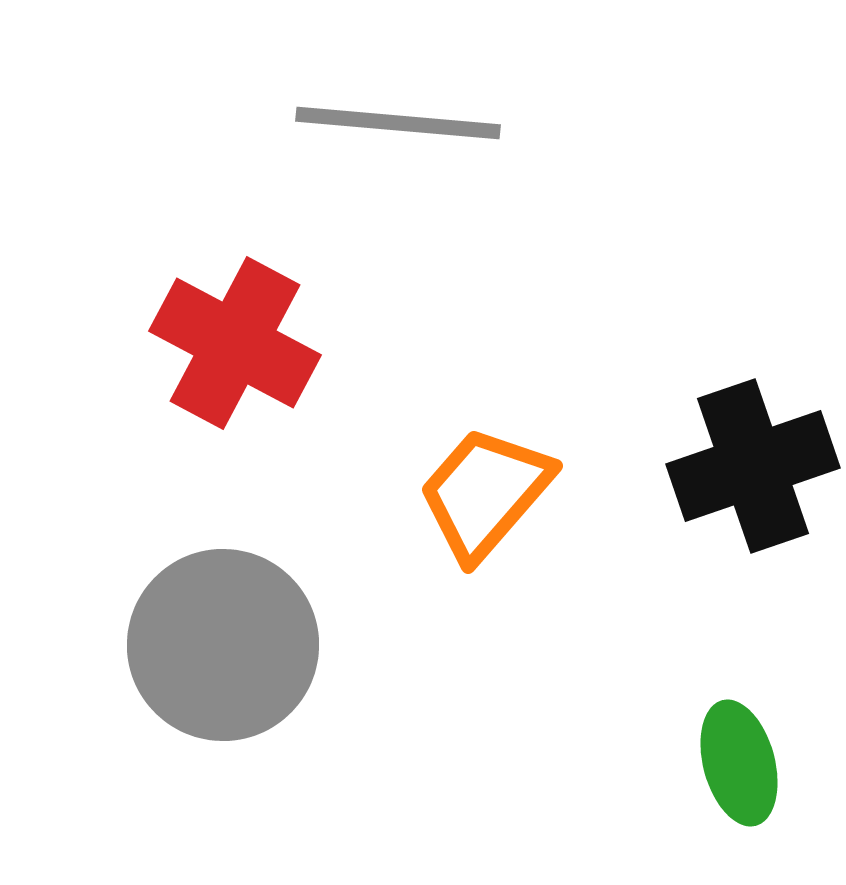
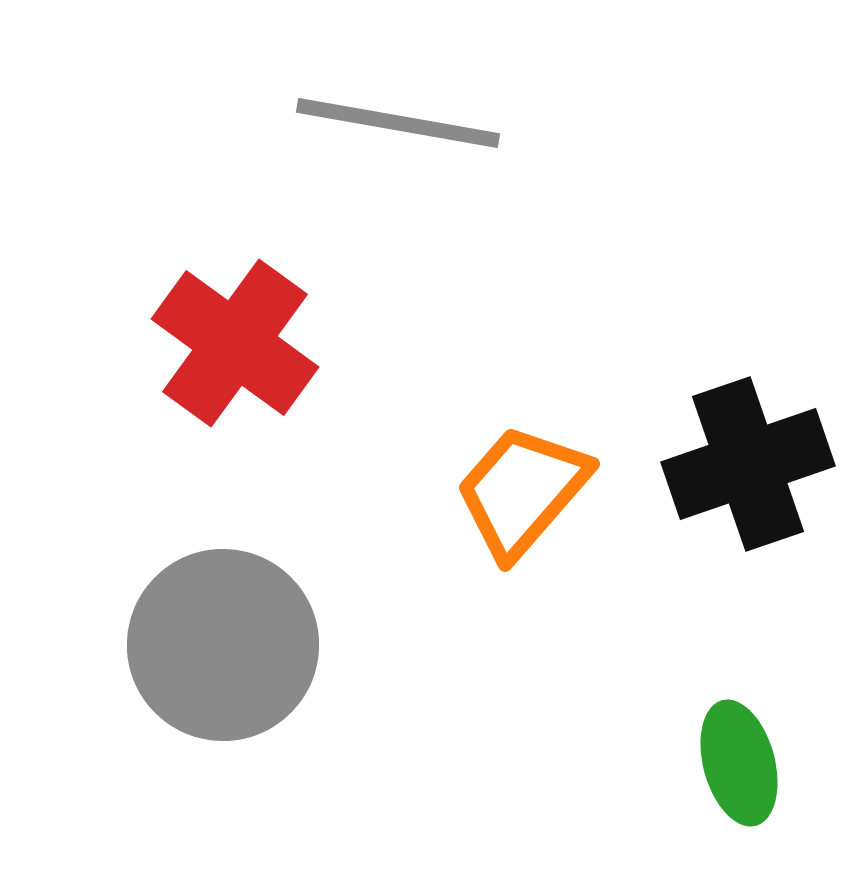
gray line: rotated 5 degrees clockwise
red cross: rotated 8 degrees clockwise
black cross: moved 5 px left, 2 px up
orange trapezoid: moved 37 px right, 2 px up
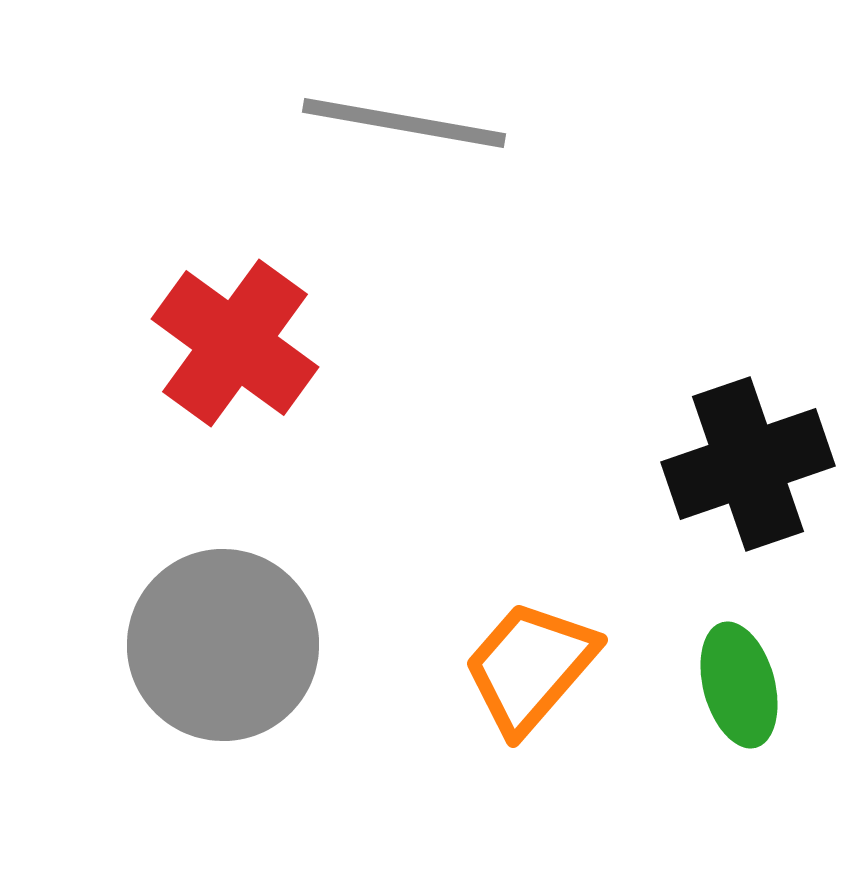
gray line: moved 6 px right
orange trapezoid: moved 8 px right, 176 px down
green ellipse: moved 78 px up
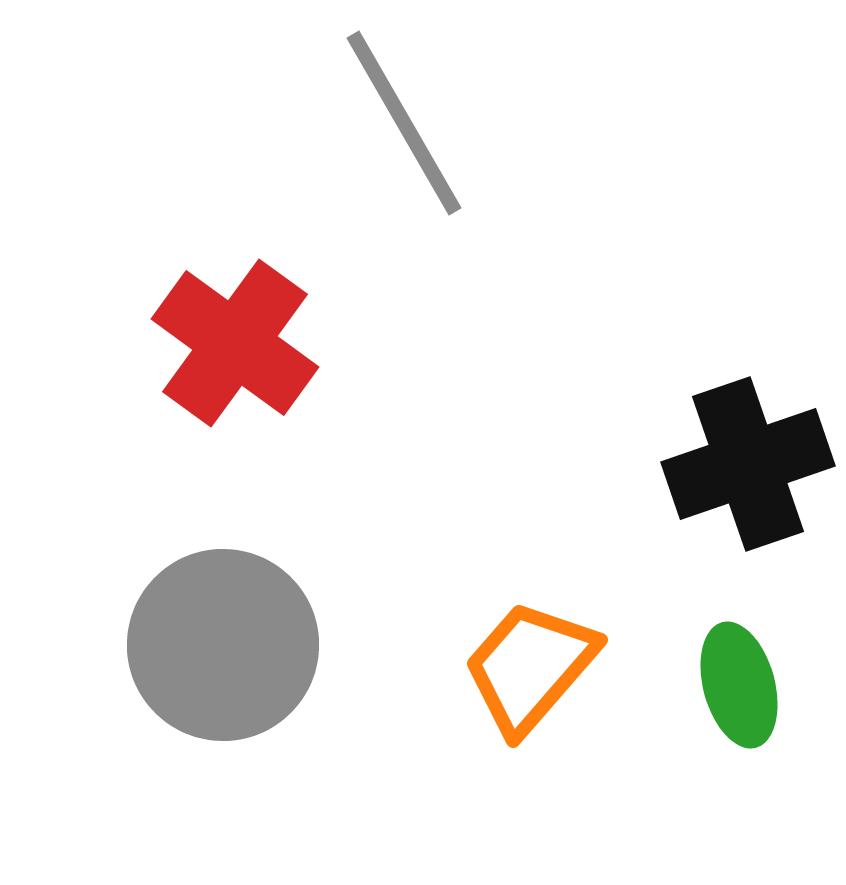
gray line: rotated 50 degrees clockwise
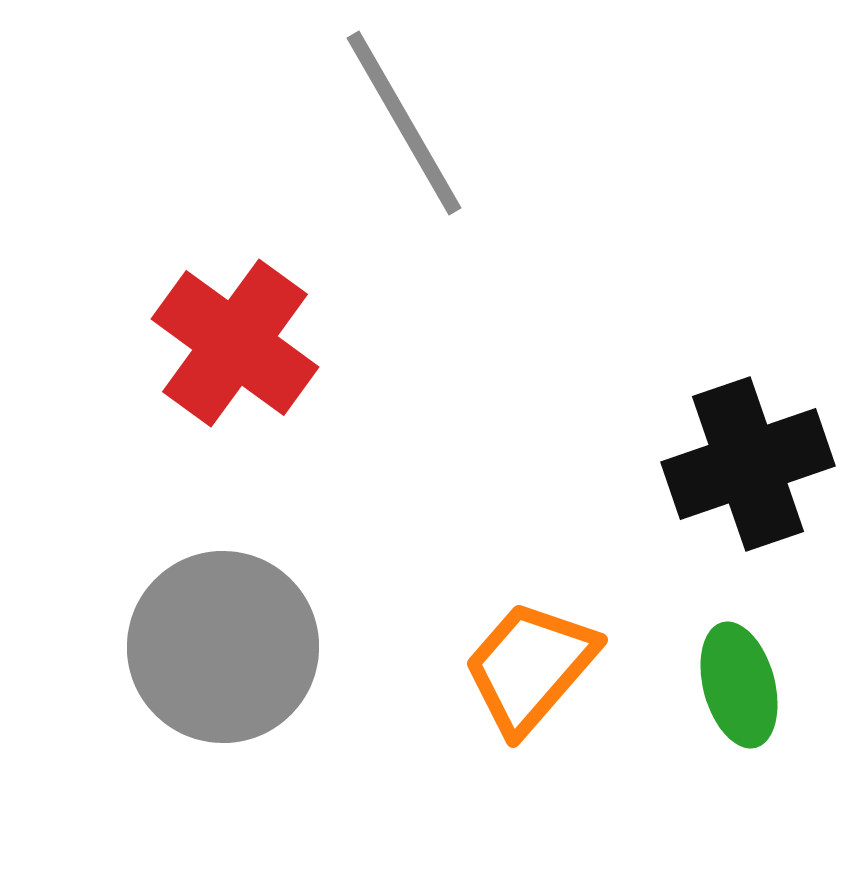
gray circle: moved 2 px down
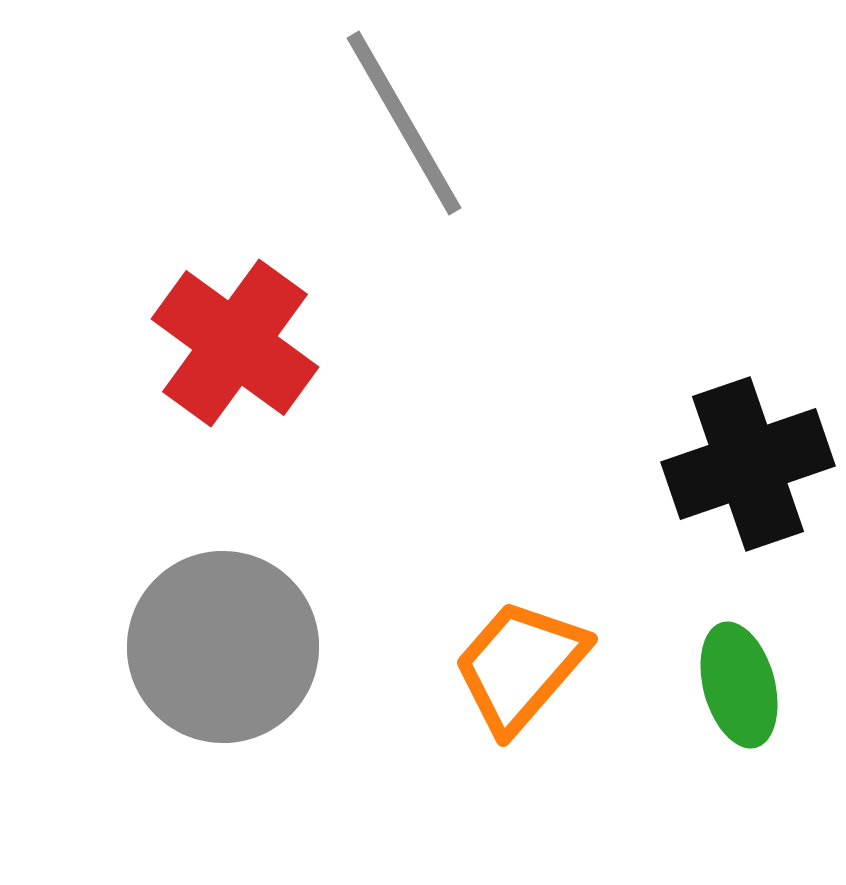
orange trapezoid: moved 10 px left, 1 px up
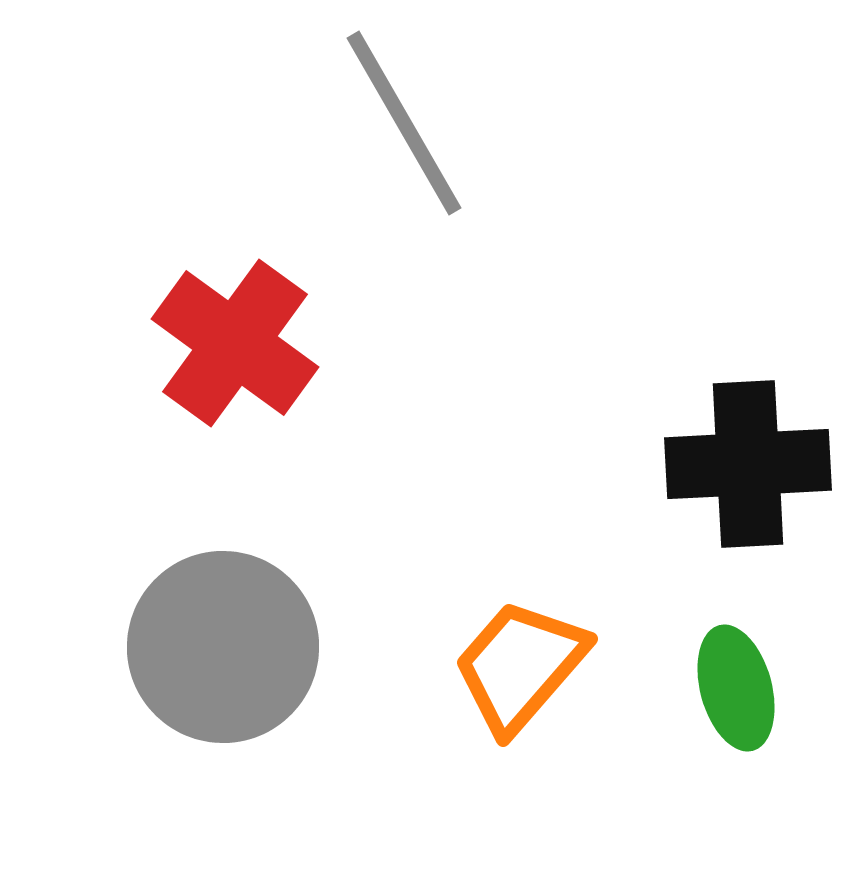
black cross: rotated 16 degrees clockwise
green ellipse: moved 3 px left, 3 px down
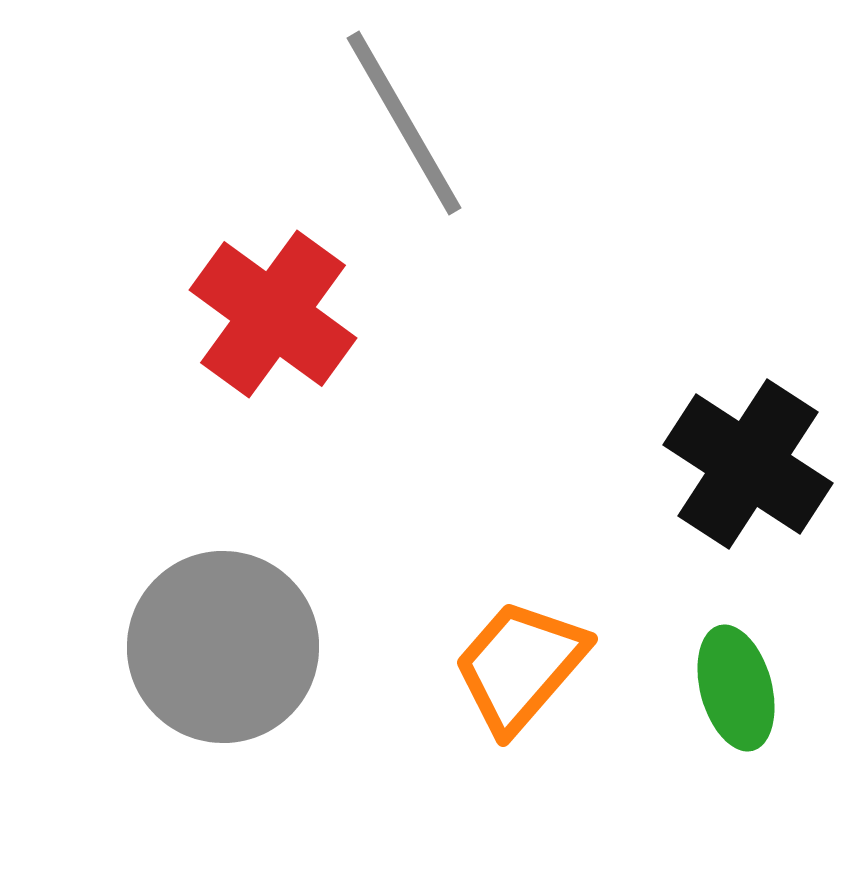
red cross: moved 38 px right, 29 px up
black cross: rotated 36 degrees clockwise
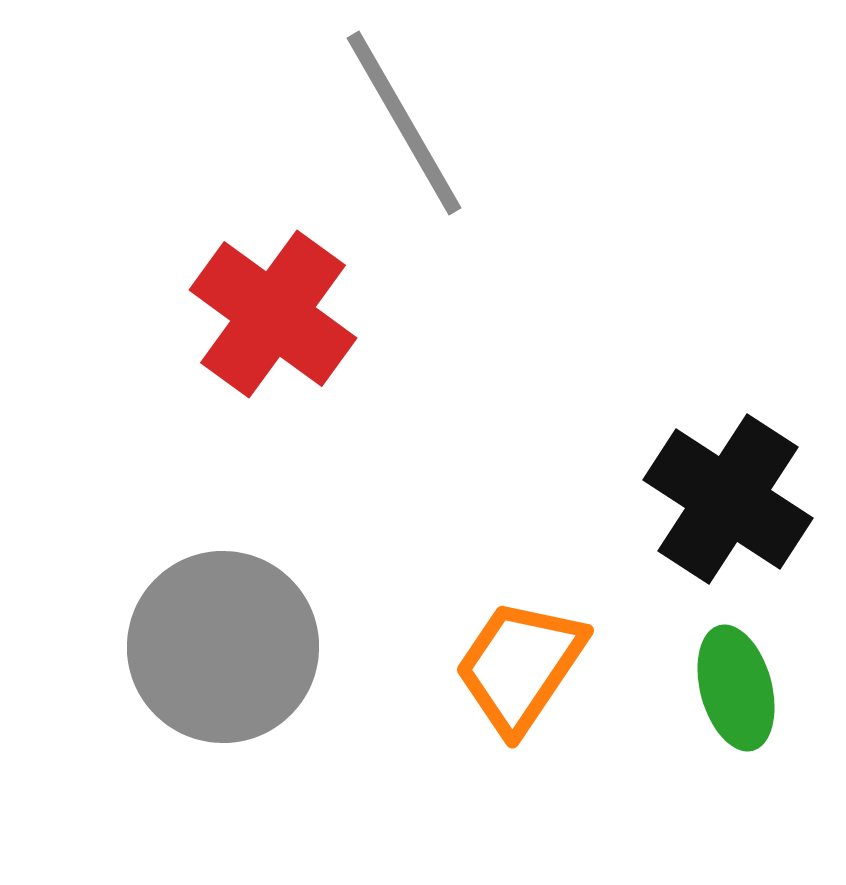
black cross: moved 20 px left, 35 px down
orange trapezoid: rotated 7 degrees counterclockwise
